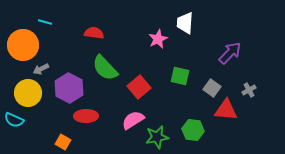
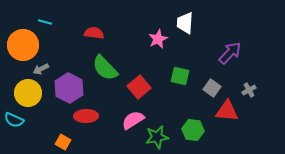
red triangle: moved 1 px right, 1 px down
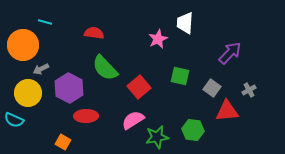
red triangle: rotated 10 degrees counterclockwise
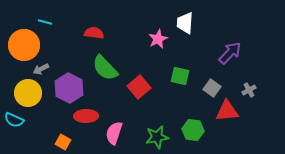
orange circle: moved 1 px right
pink semicircle: moved 19 px left, 13 px down; rotated 40 degrees counterclockwise
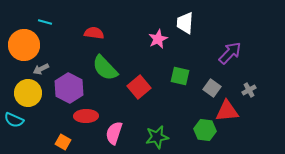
green hexagon: moved 12 px right
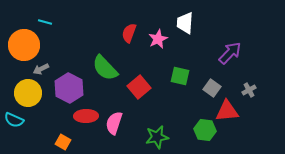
red semicircle: moved 35 px right; rotated 78 degrees counterclockwise
pink semicircle: moved 10 px up
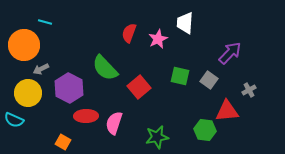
gray square: moved 3 px left, 8 px up
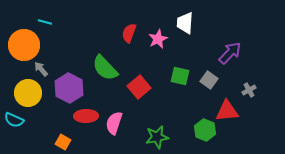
gray arrow: rotated 77 degrees clockwise
green hexagon: rotated 15 degrees clockwise
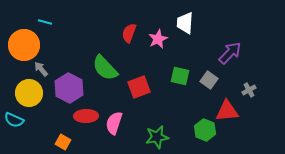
red square: rotated 20 degrees clockwise
yellow circle: moved 1 px right
